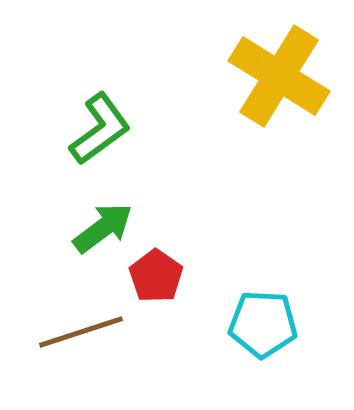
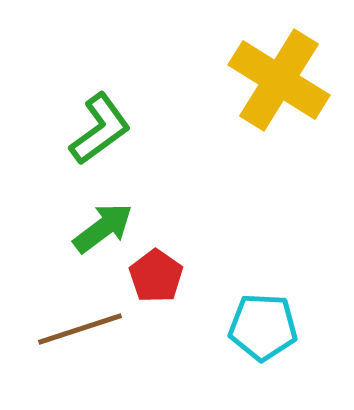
yellow cross: moved 4 px down
cyan pentagon: moved 3 px down
brown line: moved 1 px left, 3 px up
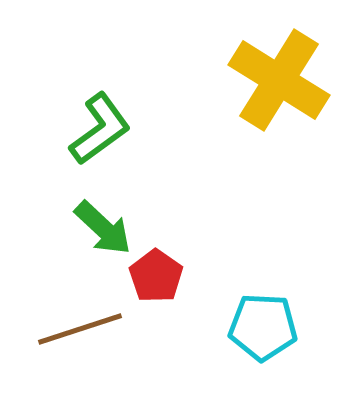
green arrow: rotated 80 degrees clockwise
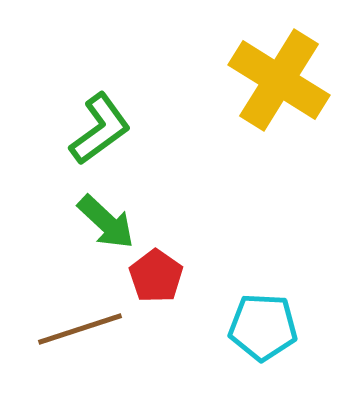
green arrow: moved 3 px right, 6 px up
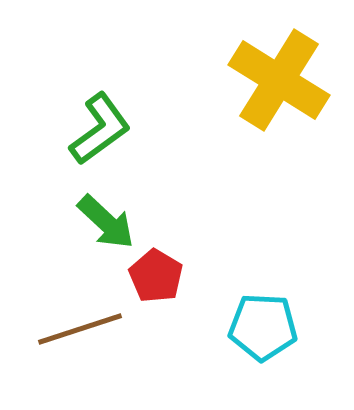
red pentagon: rotated 4 degrees counterclockwise
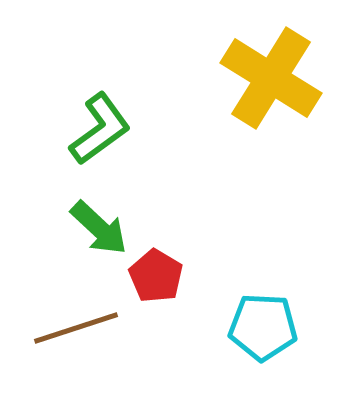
yellow cross: moved 8 px left, 2 px up
green arrow: moved 7 px left, 6 px down
brown line: moved 4 px left, 1 px up
